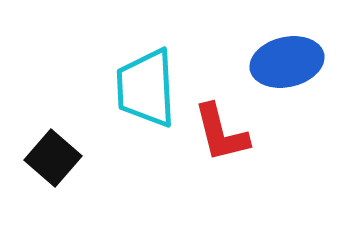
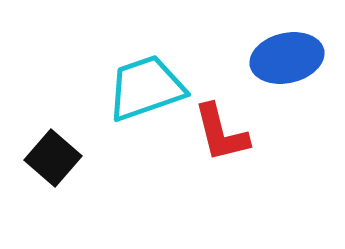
blue ellipse: moved 4 px up
cyan trapezoid: rotated 74 degrees clockwise
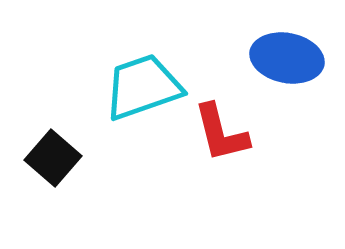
blue ellipse: rotated 24 degrees clockwise
cyan trapezoid: moved 3 px left, 1 px up
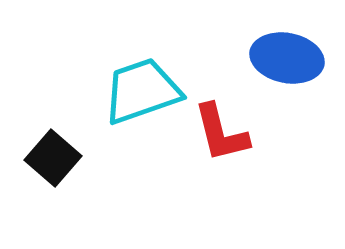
cyan trapezoid: moved 1 px left, 4 px down
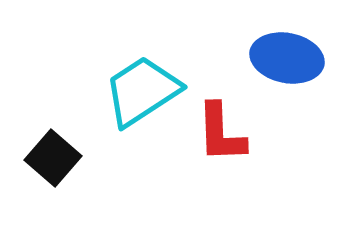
cyan trapezoid: rotated 14 degrees counterclockwise
red L-shape: rotated 12 degrees clockwise
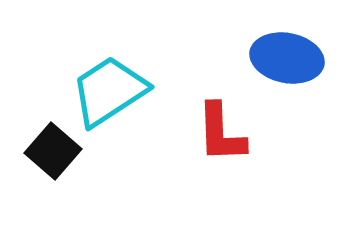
cyan trapezoid: moved 33 px left
black square: moved 7 px up
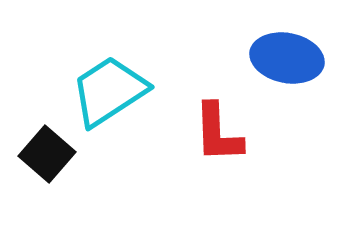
red L-shape: moved 3 px left
black square: moved 6 px left, 3 px down
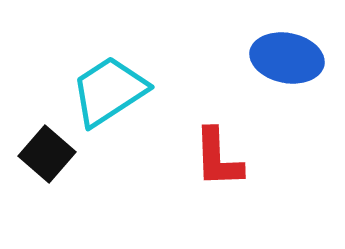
red L-shape: moved 25 px down
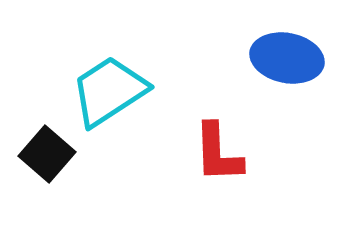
red L-shape: moved 5 px up
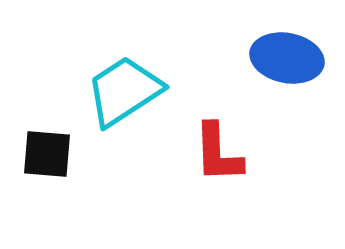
cyan trapezoid: moved 15 px right
black square: rotated 36 degrees counterclockwise
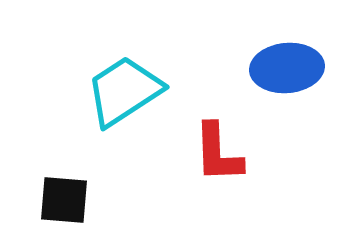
blue ellipse: moved 10 px down; rotated 16 degrees counterclockwise
black square: moved 17 px right, 46 px down
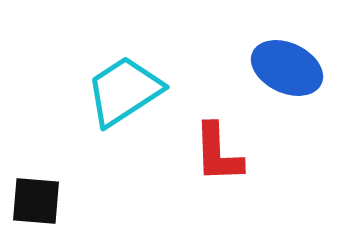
blue ellipse: rotated 30 degrees clockwise
black square: moved 28 px left, 1 px down
